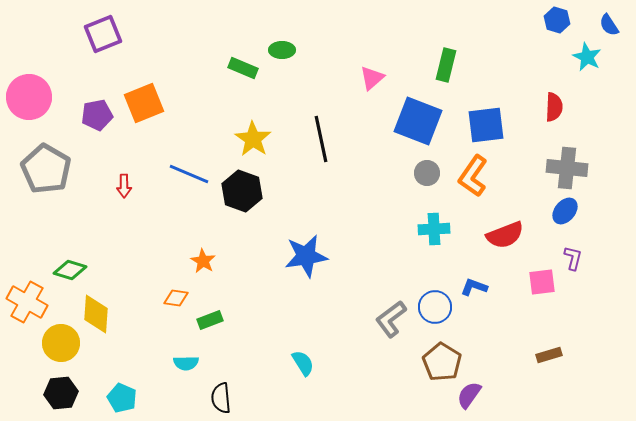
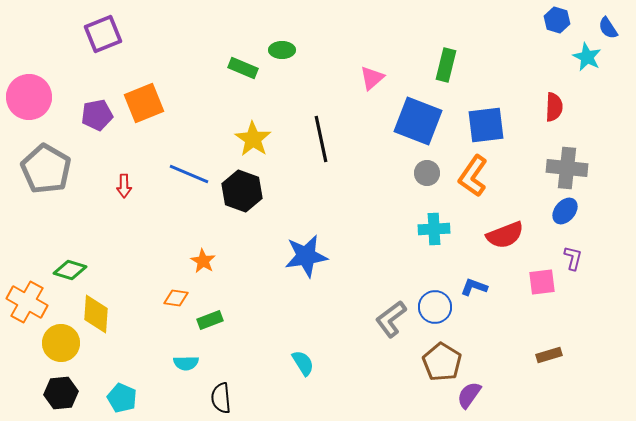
blue semicircle at (609, 25): moved 1 px left, 3 px down
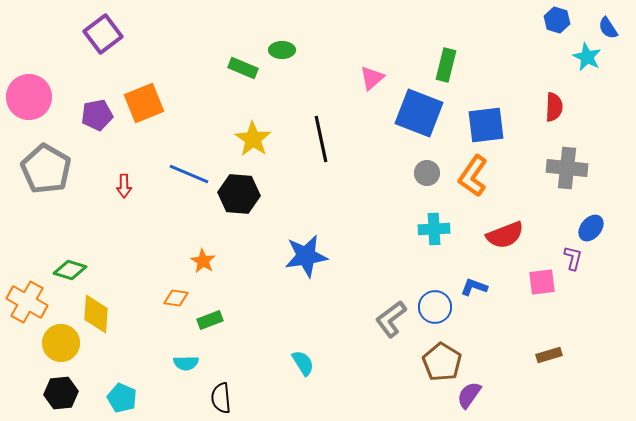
purple square at (103, 34): rotated 15 degrees counterclockwise
blue square at (418, 121): moved 1 px right, 8 px up
black hexagon at (242, 191): moved 3 px left, 3 px down; rotated 15 degrees counterclockwise
blue ellipse at (565, 211): moved 26 px right, 17 px down
